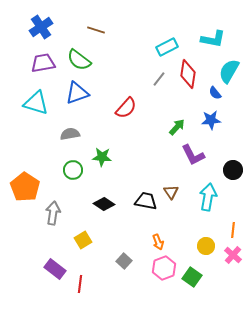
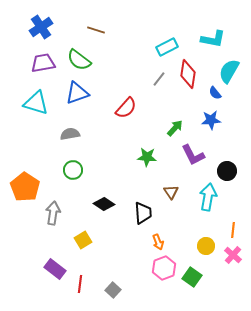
green arrow: moved 2 px left, 1 px down
green star: moved 45 px right
black circle: moved 6 px left, 1 px down
black trapezoid: moved 3 px left, 12 px down; rotated 75 degrees clockwise
gray square: moved 11 px left, 29 px down
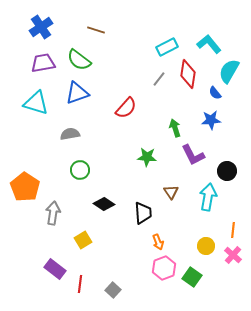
cyan L-shape: moved 4 px left, 5 px down; rotated 140 degrees counterclockwise
green arrow: rotated 60 degrees counterclockwise
green circle: moved 7 px right
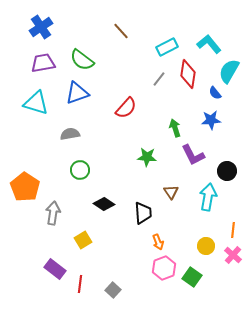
brown line: moved 25 px right, 1 px down; rotated 30 degrees clockwise
green semicircle: moved 3 px right
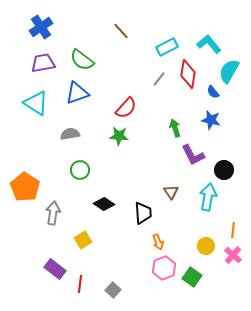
blue semicircle: moved 2 px left, 1 px up
cyan triangle: rotated 16 degrees clockwise
blue star: rotated 18 degrees clockwise
green star: moved 28 px left, 21 px up
black circle: moved 3 px left, 1 px up
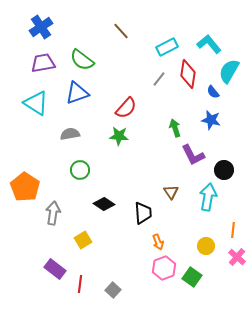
pink cross: moved 4 px right, 2 px down
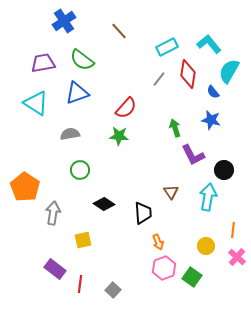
blue cross: moved 23 px right, 6 px up
brown line: moved 2 px left
yellow square: rotated 18 degrees clockwise
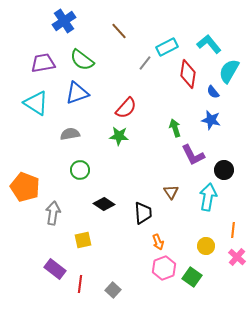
gray line: moved 14 px left, 16 px up
orange pentagon: rotated 12 degrees counterclockwise
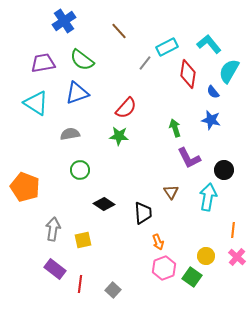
purple L-shape: moved 4 px left, 3 px down
gray arrow: moved 16 px down
yellow circle: moved 10 px down
